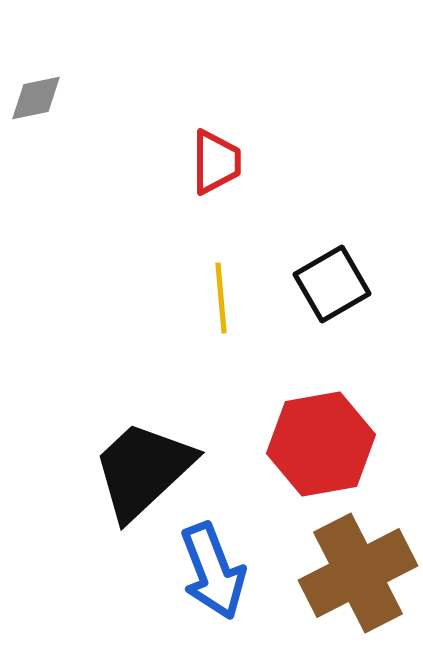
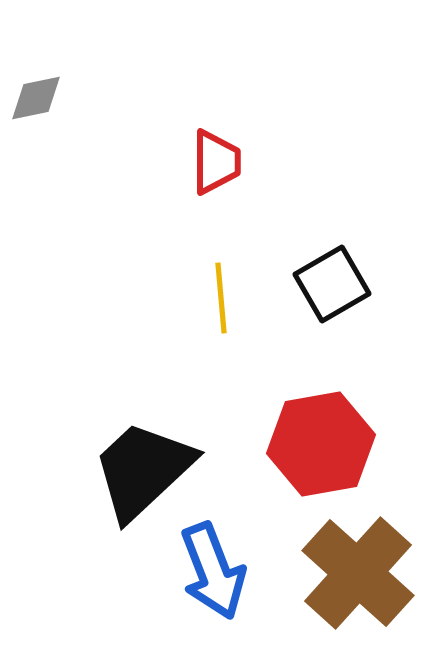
brown cross: rotated 21 degrees counterclockwise
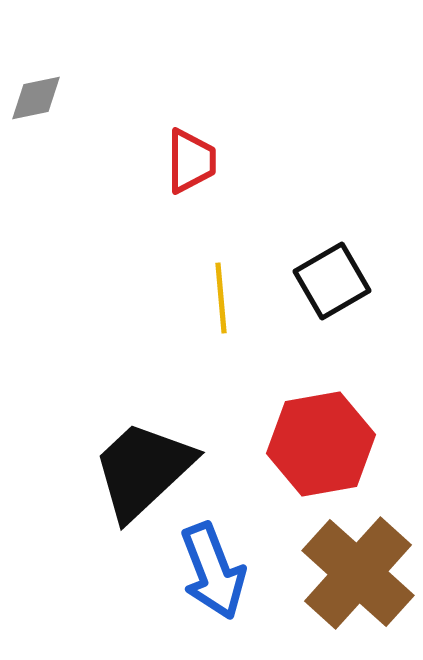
red trapezoid: moved 25 px left, 1 px up
black square: moved 3 px up
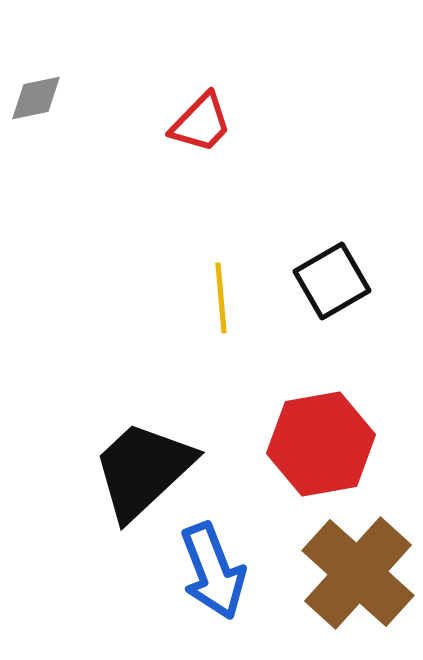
red trapezoid: moved 10 px right, 38 px up; rotated 44 degrees clockwise
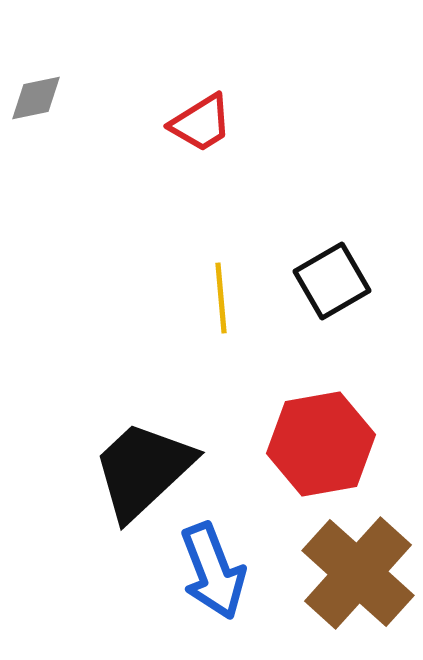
red trapezoid: rotated 14 degrees clockwise
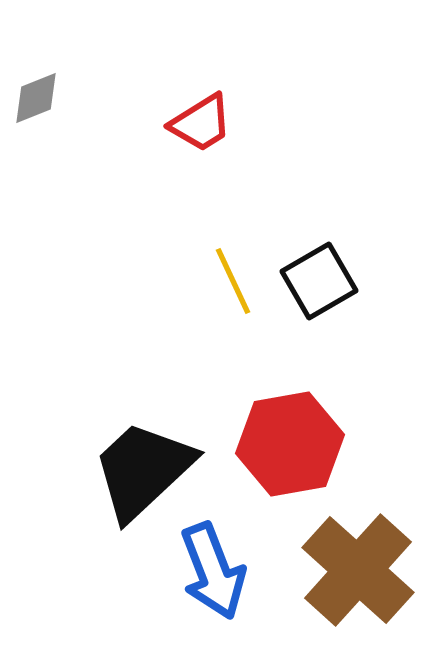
gray diamond: rotated 10 degrees counterclockwise
black square: moved 13 px left
yellow line: moved 12 px right, 17 px up; rotated 20 degrees counterclockwise
red hexagon: moved 31 px left
brown cross: moved 3 px up
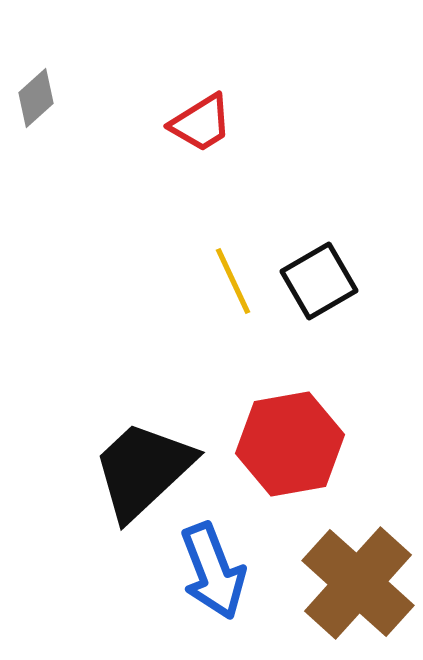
gray diamond: rotated 20 degrees counterclockwise
brown cross: moved 13 px down
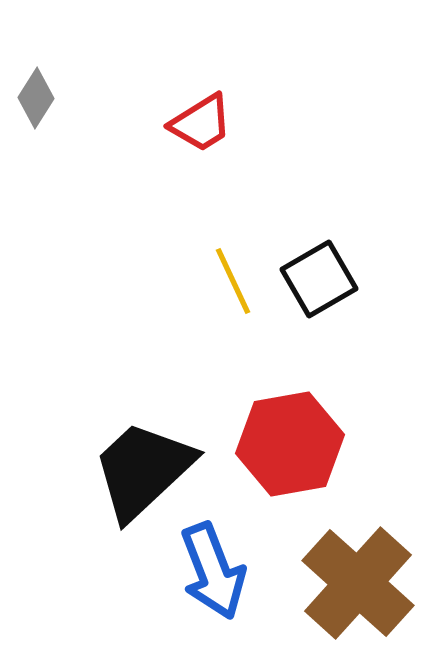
gray diamond: rotated 16 degrees counterclockwise
black square: moved 2 px up
